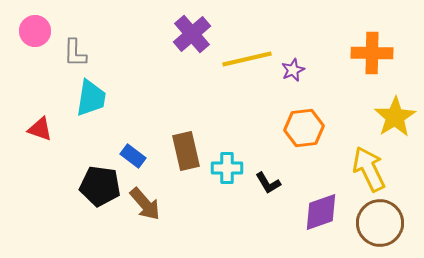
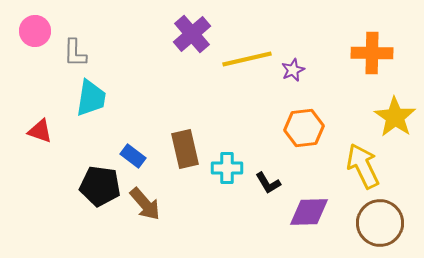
yellow star: rotated 6 degrees counterclockwise
red triangle: moved 2 px down
brown rectangle: moved 1 px left, 2 px up
yellow arrow: moved 6 px left, 3 px up
purple diamond: moved 12 px left; rotated 18 degrees clockwise
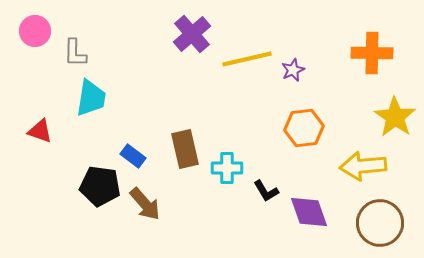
yellow arrow: rotated 69 degrees counterclockwise
black L-shape: moved 2 px left, 8 px down
purple diamond: rotated 72 degrees clockwise
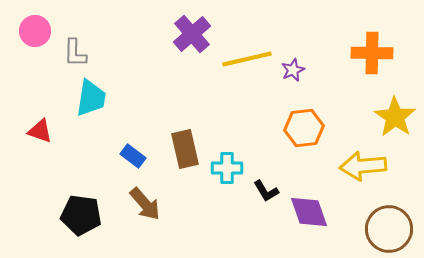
black pentagon: moved 19 px left, 29 px down
brown circle: moved 9 px right, 6 px down
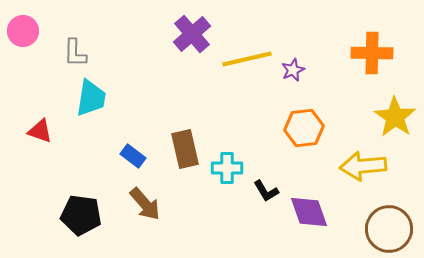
pink circle: moved 12 px left
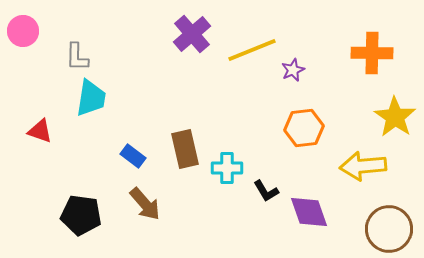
gray L-shape: moved 2 px right, 4 px down
yellow line: moved 5 px right, 9 px up; rotated 9 degrees counterclockwise
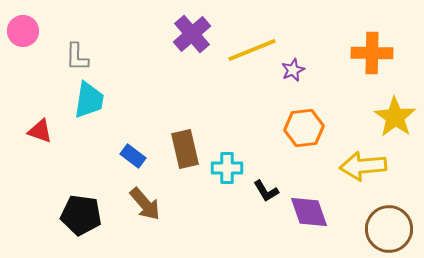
cyan trapezoid: moved 2 px left, 2 px down
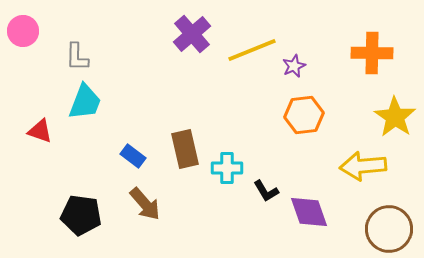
purple star: moved 1 px right, 4 px up
cyan trapezoid: moved 4 px left, 2 px down; rotated 12 degrees clockwise
orange hexagon: moved 13 px up
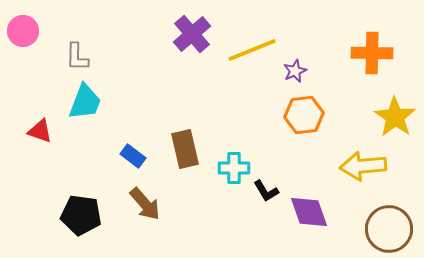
purple star: moved 1 px right, 5 px down
cyan cross: moved 7 px right
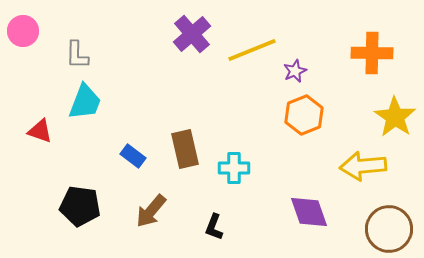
gray L-shape: moved 2 px up
orange hexagon: rotated 15 degrees counterclockwise
black L-shape: moved 52 px left, 36 px down; rotated 52 degrees clockwise
brown arrow: moved 6 px right, 7 px down; rotated 81 degrees clockwise
black pentagon: moved 1 px left, 9 px up
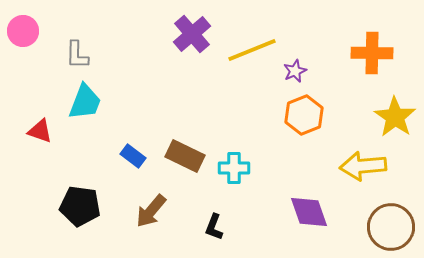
brown rectangle: moved 7 px down; rotated 51 degrees counterclockwise
brown circle: moved 2 px right, 2 px up
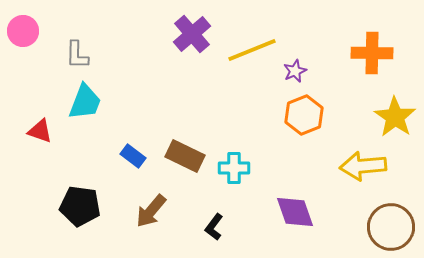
purple diamond: moved 14 px left
black L-shape: rotated 16 degrees clockwise
